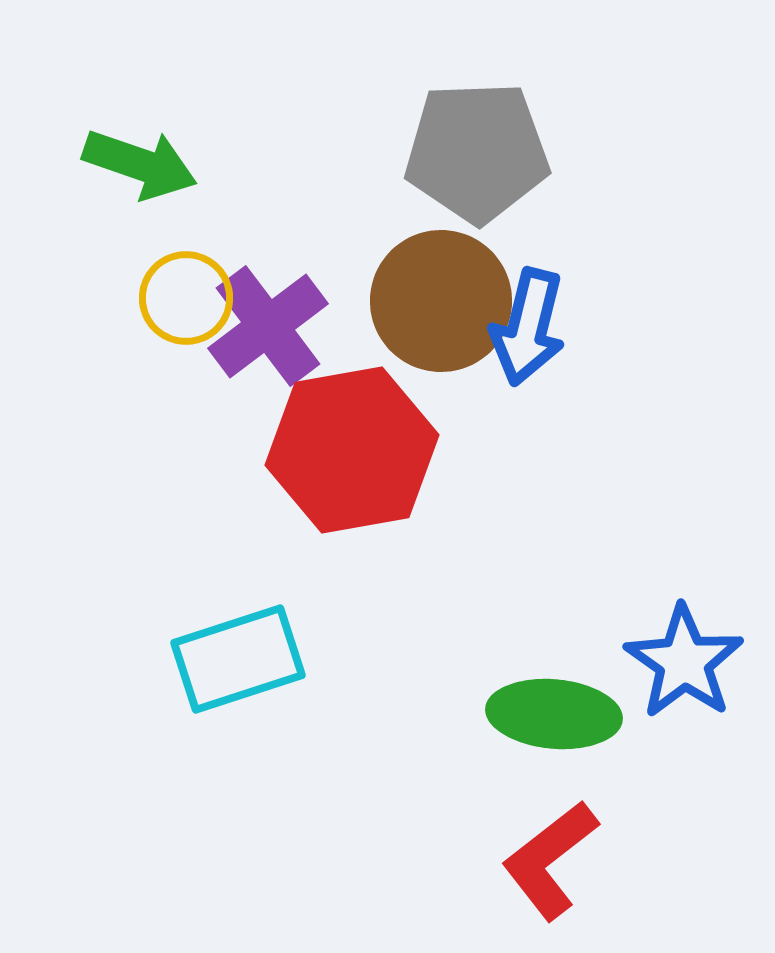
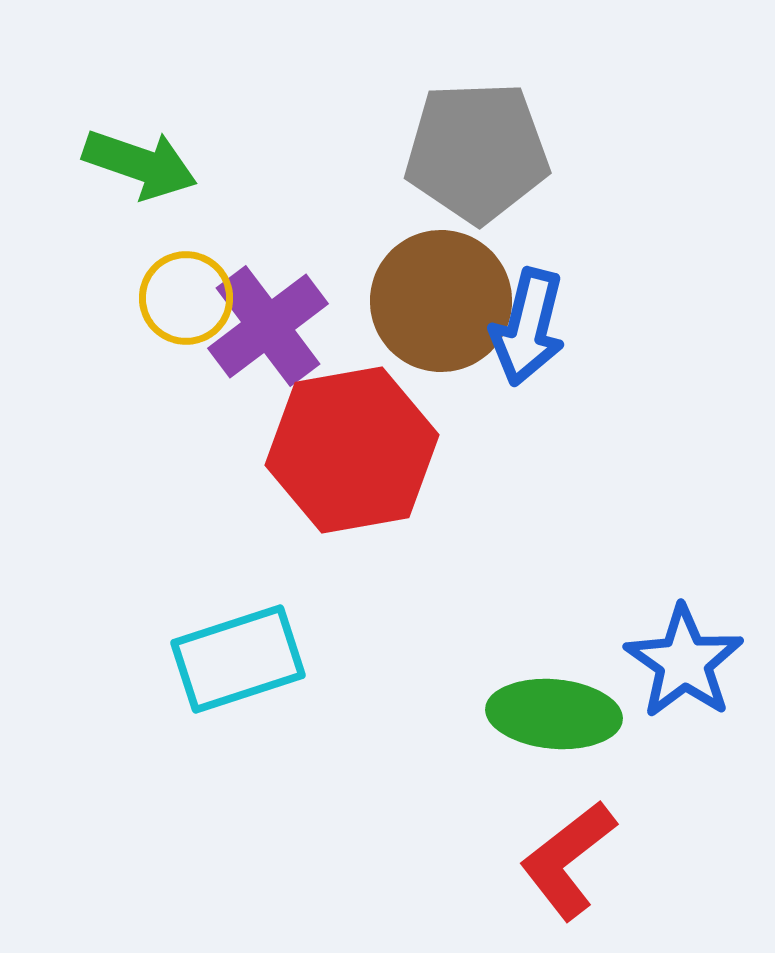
red L-shape: moved 18 px right
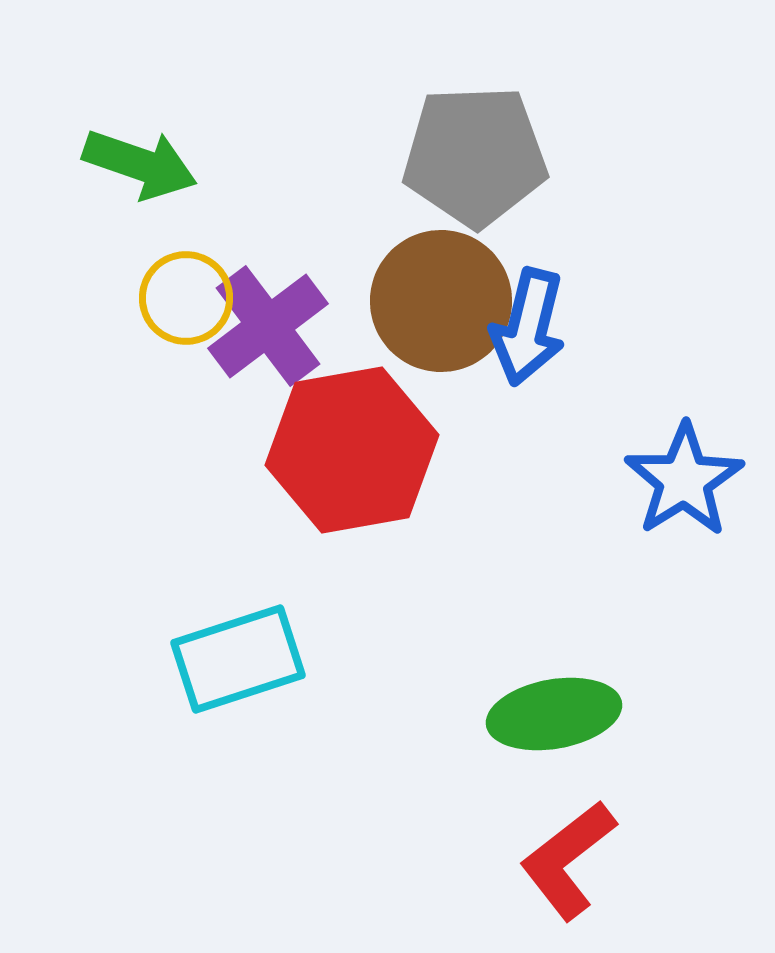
gray pentagon: moved 2 px left, 4 px down
blue star: moved 182 px up; rotated 5 degrees clockwise
green ellipse: rotated 15 degrees counterclockwise
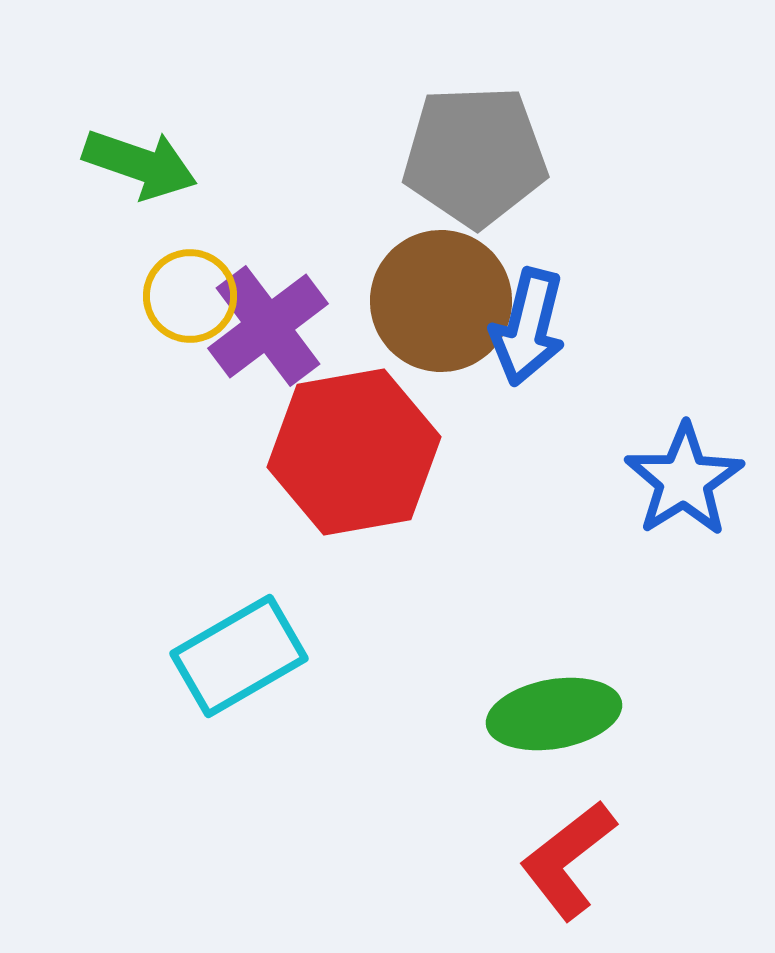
yellow circle: moved 4 px right, 2 px up
red hexagon: moved 2 px right, 2 px down
cyan rectangle: moved 1 px right, 3 px up; rotated 12 degrees counterclockwise
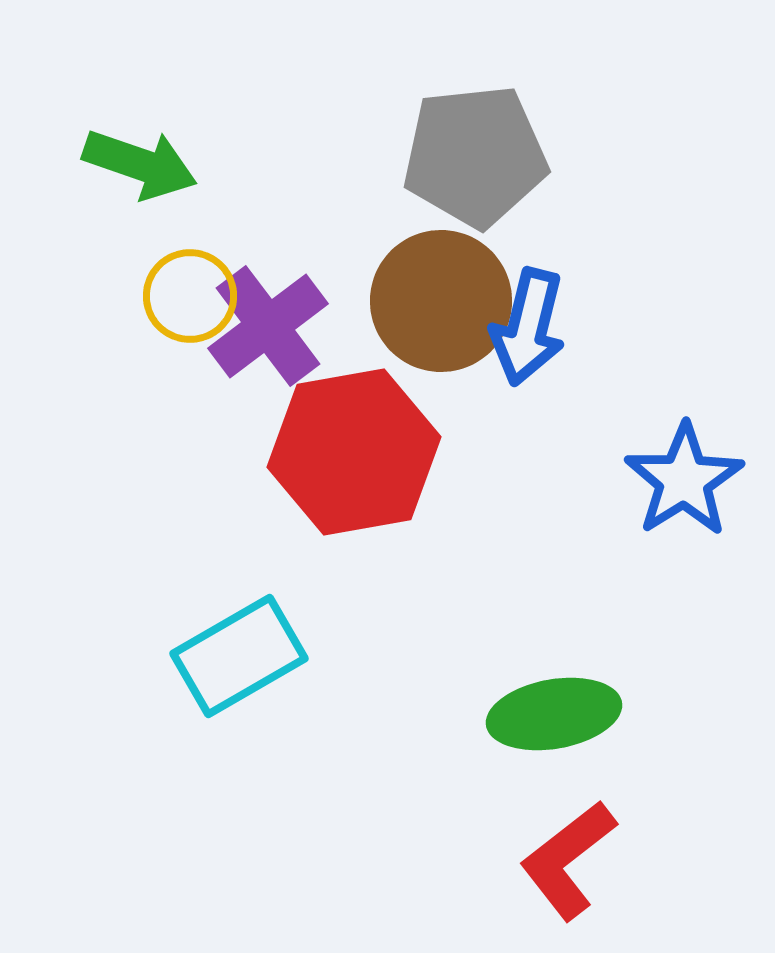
gray pentagon: rotated 4 degrees counterclockwise
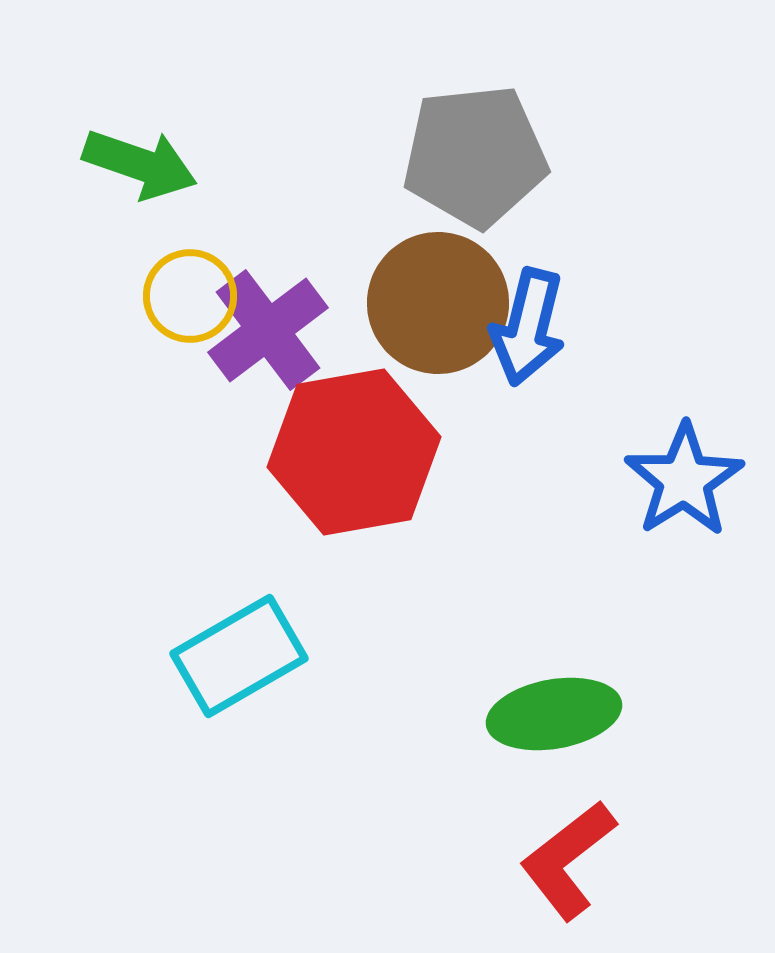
brown circle: moved 3 px left, 2 px down
purple cross: moved 4 px down
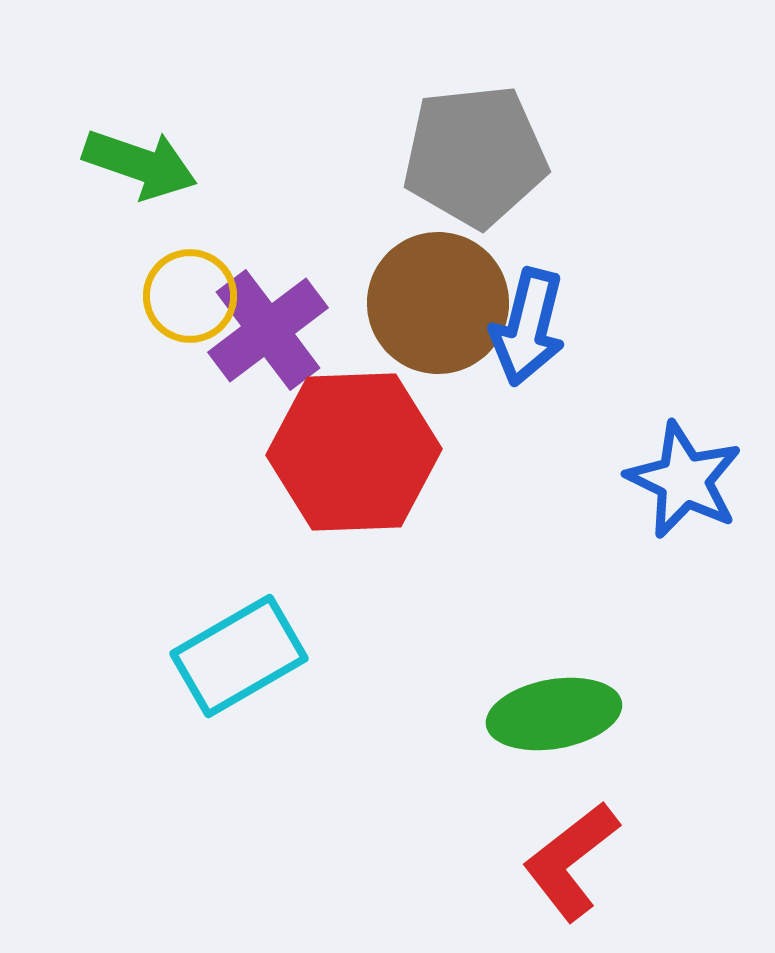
red hexagon: rotated 8 degrees clockwise
blue star: rotated 14 degrees counterclockwise
red L-shape: moved 3 px right, 1 px down
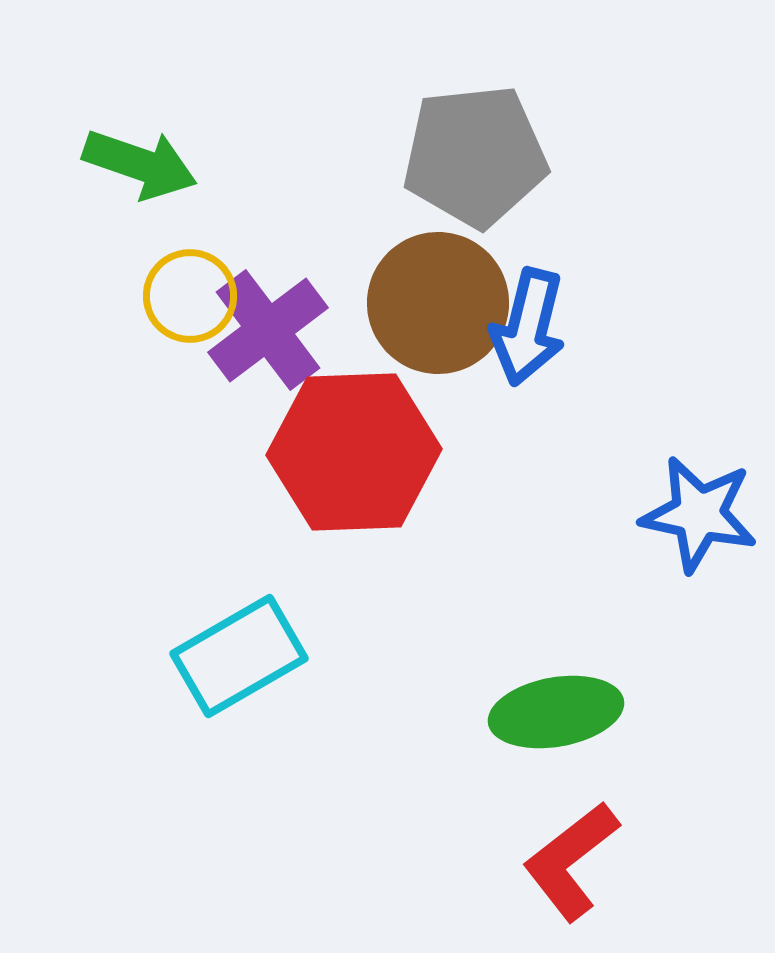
blue star: moved 15 px right, 34 px down; rotated 14 degrees counterclockwise
green ellipse: moved 2 px right, 2 px up
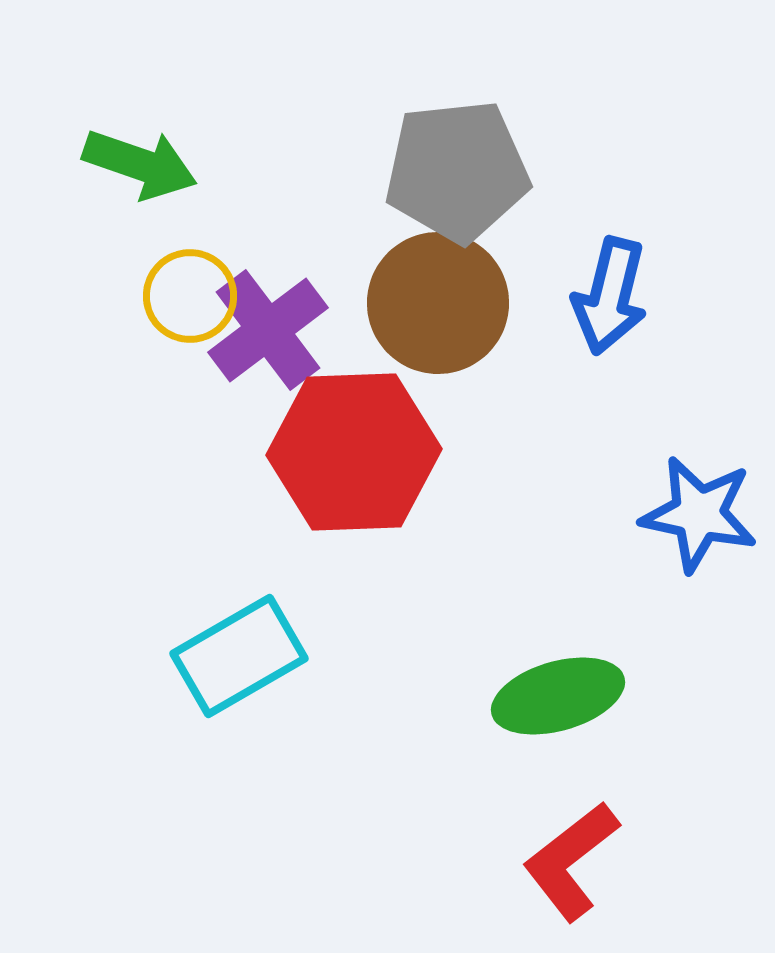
gray pentagon: moved 18 px left, 15 px down
blue arrow: moved 82 px right, 31 px up
green ellipse: moved 2 px right, 16 px up; rotated 6 degrees counterclockwise
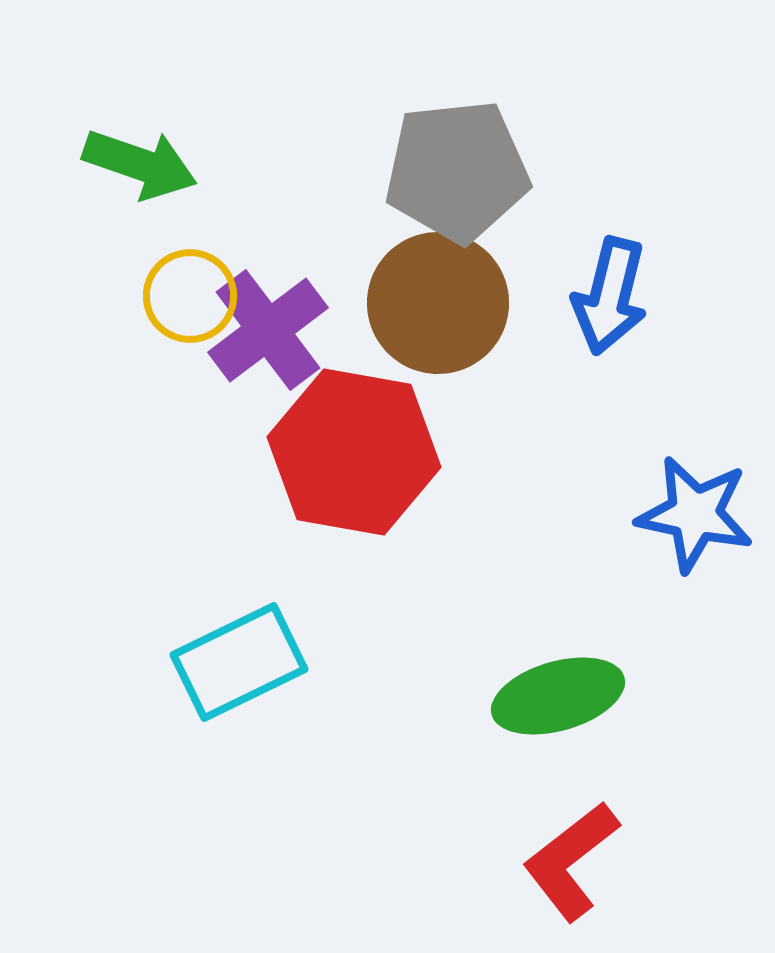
red hexagon: rotated 12 degrees clockwise
blue star: moved 4 px left
cyan rectangle: moved 6 px down; rotated 4 degrees clockwise
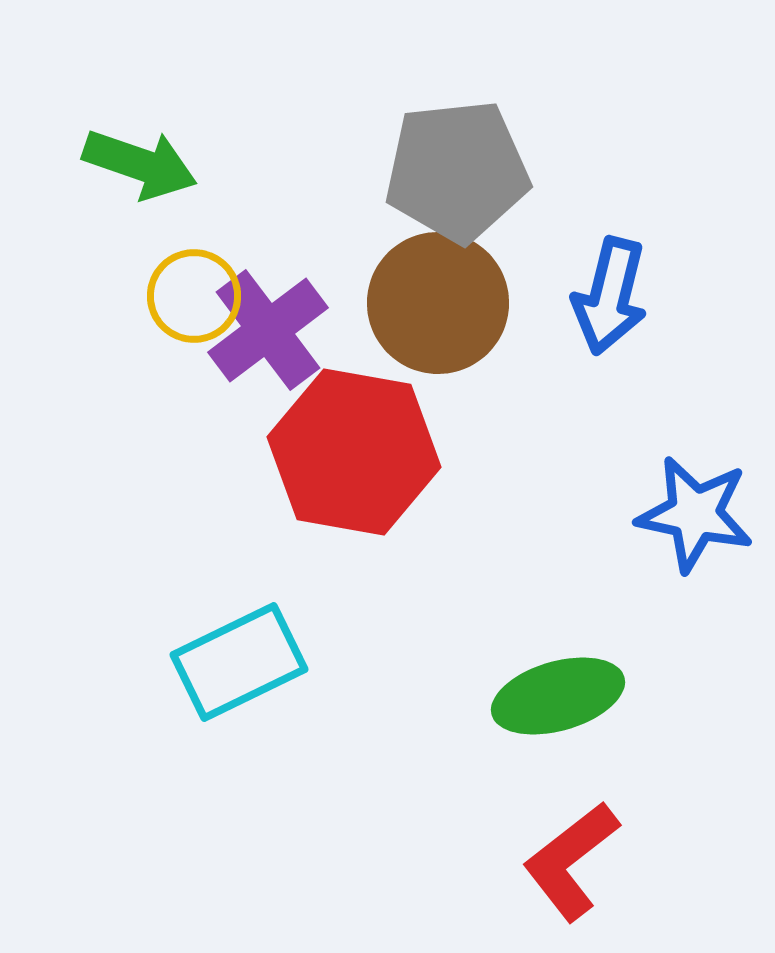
yellow circle: moved 4 px right
